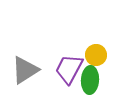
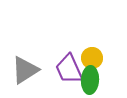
yellow circle: moved 4 px left, 3 px down
purple trapezoid: rotated 52 degrees counterclockwise
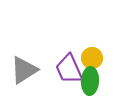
gray triangle: moved 1 px left
green ellipse: moved 1 px down
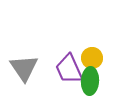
gray triangle: moved 2 px up; rotated 32 degrees counterclockwise
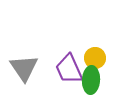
yellow circle: moved 3 px right
green ellipse: moved 1 px right, 1 px up
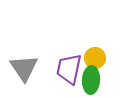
purple trapezoid: rotated 36 degrees clockwise
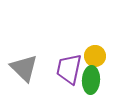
yellow circle: moved 2 px up
gray triangle: rotated 12 degrees counterclockwise
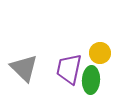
yellow circle: moved 5 px right, 3 px up
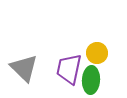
yellow circle: moved 3 px left
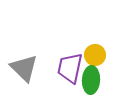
yellow circle: moved 2 px left, 2 px down
purple trapezoid: moved 1 px right, 1 px up
